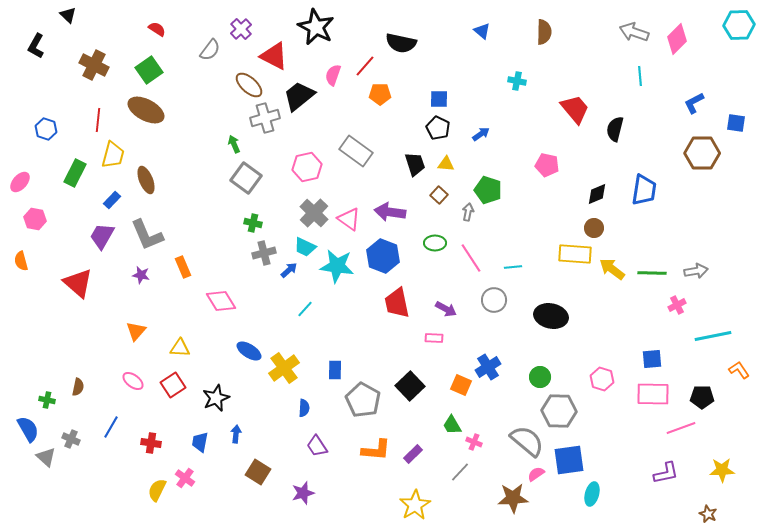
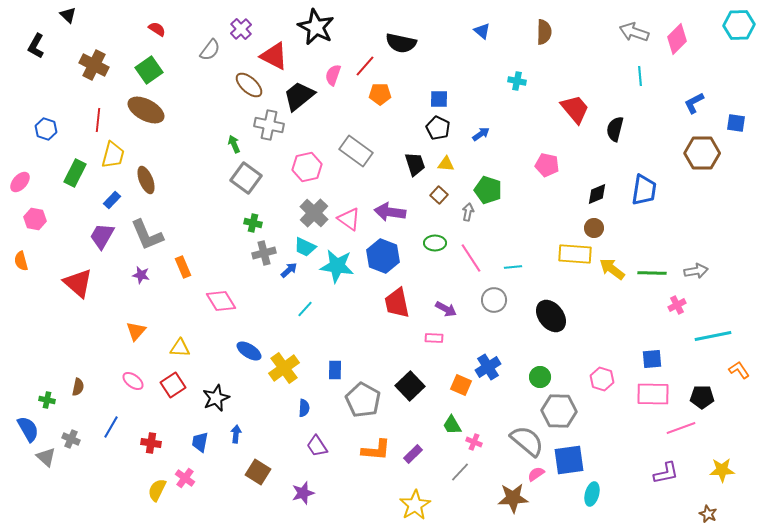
gray cross at (265, 118): moved 4 px right, 7 px down; rotated 28 degrees clockwise
black ellipse at (551, 316): rotated 40 degrees clockwise
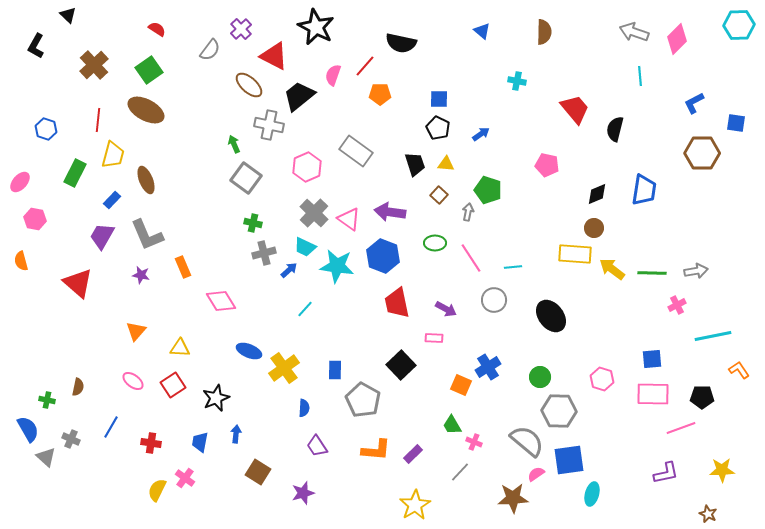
brown cross at (94, 65): rotated 20 degrees clockwise
pink hexagon at (307, 167): rotated 12 degrees counterclockwise
blue ellipse at (249, 351): rotated 10 degrees counterclockwise
black square at (410, 386): moved 9 px left, 21 px up
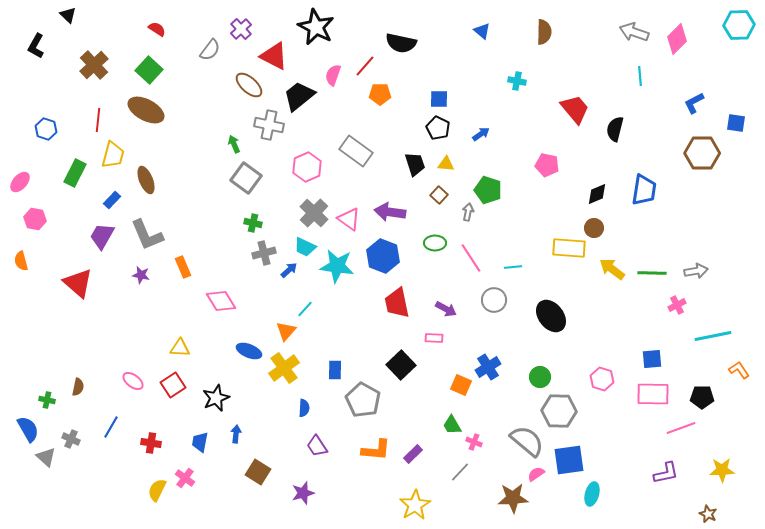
green square at (149, 70): rotated 12 degrees counterclockwise
yellow rectangle at (575, 254): moved 6 px left, 6 px up
orange triangle at (136, 331): moved 150 px right
